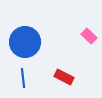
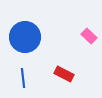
blue circle: moved 5 px up
red rectangle: moved 3 px up
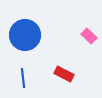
blue circle: moved 2 px up
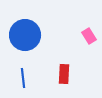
pink rectangle: rotated 14 degrees clockwise
red rectangle: rotated 66 degrees clockwise
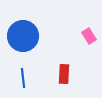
blue circle: moved 2 px left, 1 px down
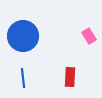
red rectangle: moved 6 px right, 3 px down
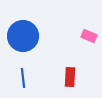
pink rectangle: rotated 35 degrees counterclockwise
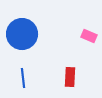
blue circle: moved 1 px left, 2 px up
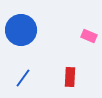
blue circle: moved 1 px left, 4 px up
blue line: rotated 42 degrees clockwise
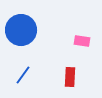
pink rectangle: moved 7 px left, 5 px down; rotated 14 degrees counterclockwise
blue line: moved 3 px up
